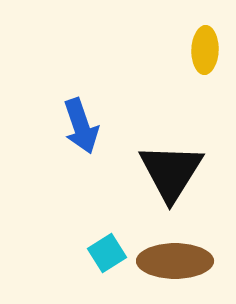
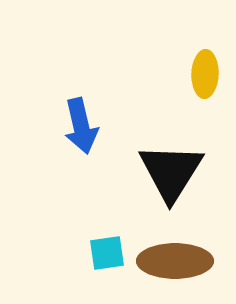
yellow ellipse: moved 24 px down
blue arrow: rotated 6 degrees clockwise
cyan square: rotated 24 degrees clockwise
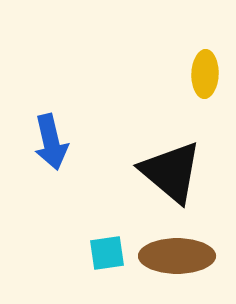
blue arrow: moved 30 px left, 16 px down
black triangle: rotated 22 degrees counterclockwise
brown ellipse: moved 2 px right, 5 px up
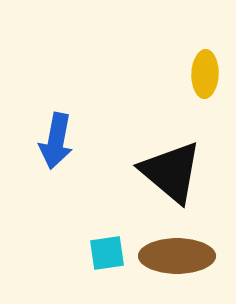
blue arrow: moved 5 px right, 1 px up; rotated 24 degrees clockwise
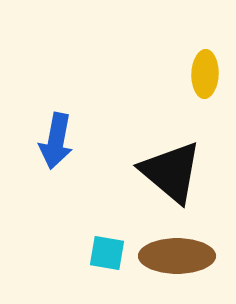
cyan square: rotated 18 degrees clockwise
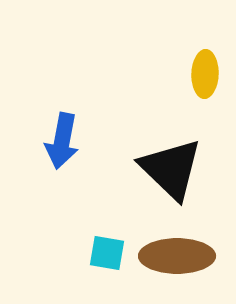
blue arrow: moved 6 px right
black triangle: moved 3 px up; rotated 4 degrees clockwise
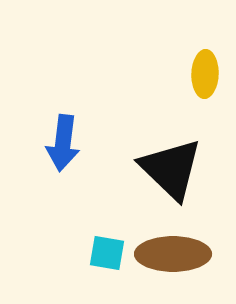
blue arrow: moved 1 px right, 2 px down; rotated 4 degrees counterclockwise
brown ellipse: moved 4 px left, 2 px up
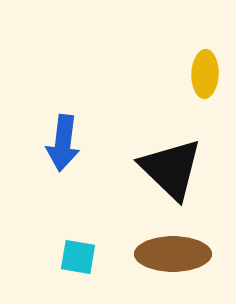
cyan square: moved 29 px left, 4 px down
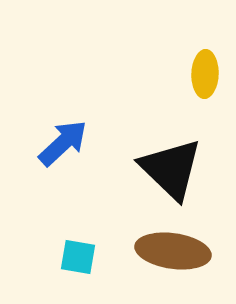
blue arrow: rotated 140 degrees counterclockwise
brown ellipse: moved 3 px up; rotated 8 degrees clockwise
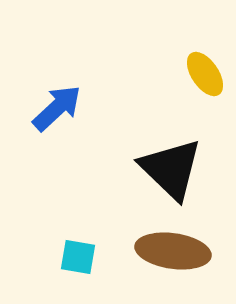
yellow ellipse: rotated 36 degrees counterclockwise
blue arrow: moved 6 px left, 35 px up
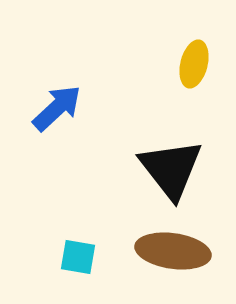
yellow ellipse: moved 11 px left, 10 px up; rotated 48 degrees clockwise
black triangle: rotated 8 degrees clockwise
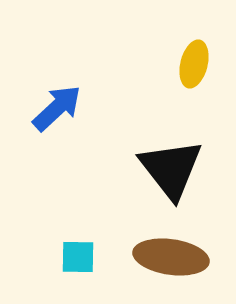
brown ellipse: moved 2 px left, 6 px down
cyan square: rotated 9 degrees counterclockwise
